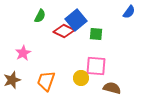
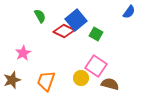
green semicircle: rotated 56 degrees counterclockwise
green square: rotated 24 degrees clockwise
pink square: rotated 30 degrees clockwise
brown semicircle: moved 2 px left, 4 px up
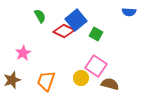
blue semicircle: rotated 56 degrees clockwise
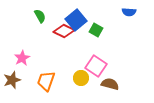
green square: moved 4 px up
pink star: moved 1 px left, 5 px down
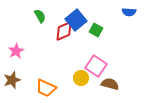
red diamond: rotated 50 degrees counterclockwise
pink star: moved 6 px left, 7 px up
orange trapezoid: moved 7 px down; rotated 85 degrees counterclockwise
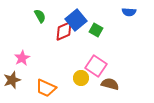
pink star: moved 6 px right, 7 px down
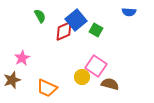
yellow circle: moved 1 px right, 1 px up
orange trapezoid: moved 1 px right
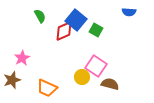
blue square: rotated 10 degrees counterclockwise
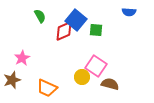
green square: rotated 24 degrees counterclockwise
